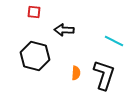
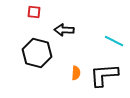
black hexagon: moved 2 px right, 3 px up
black L-shape: rotated 112 degrees counterclockwise
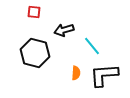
black arrow: rotated 18 degrees counterclockwise
cyan line: moved 22 px left, 5 px down; rotated 24 degrees clockwise
black hexagon: moved 2 px left
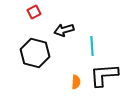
red square: rotated 32 degrees counterclockwise
cyan line: rotated 36 degrees clockwise
orange semicircle: moved 9 px down
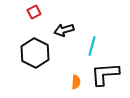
cyan line: rotated 18 degrees clockwise
black hexagon: rotated 12 degrees clockwise
black L-shape: moved 1 px right, 1 px up
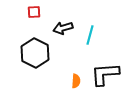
red square: rotated 24 degrees clockwise
black arrow: moved 1 px left, 2 px up
cyan line: moved 2 px left, 11 px up
orange semicircle: moved 1 px up
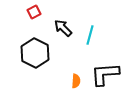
red square: rotated 24 degrees counterclockwise
black arrow: rotated 60 degrees clockwise
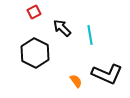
black arrow: moved 1 px left
cyan line: rotated 24 degrees counterclockwise
black L-shape: moved 2 px right; rotated 152 degrees counterclockwise
orange semicircle: rotated 40 degrees counterclockwise
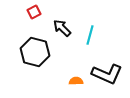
cyan line: rotated 24 degrees clockwise
black hexagon: moved 1 px up; rotated 12 degrees counterclockwise
orange semicircle: rotated 56 degrees counterclockwise
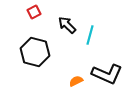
black arrow: moved 5 px right, 3 px up
orange semicircle: rotated 24 degrees counterclockwise
